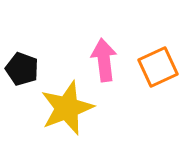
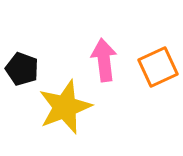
yellow star: moved 2 px left, 1 px up
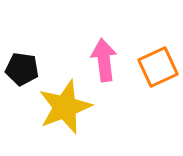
black pentagon: rotated 12 degrees counterclockwise
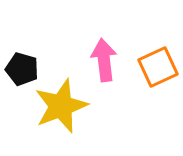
black pentagon: rotated 8 degrees clockwise
yellow star: moved 4 px left, 1 px up
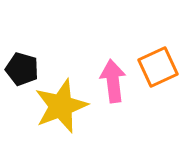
pink arrow: moved 9 px right, 21 px down
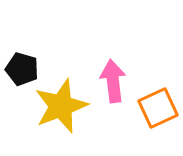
orange square: moved 41 px down
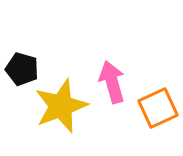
pink arrow: moved 1 px left, 1 px down; rotated 9 degrees counterclockwise
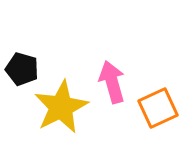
yellow star: moved 1 px down; rotated 6 degrees counterclockwise
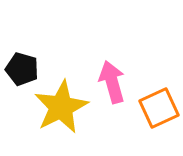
orange square: moved 1 px right
